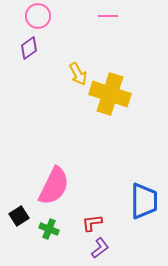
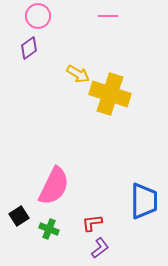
yellow arrow: rotated 30 degrees counterclockwise
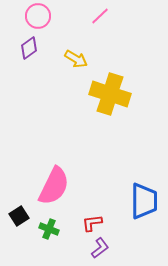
pink line: moved 8 px left; rotated 42 degrees counterclockwise
yellow arrow: moved 2 px left, 15 px up
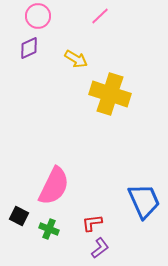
purple diamond: rotated 10 degrees clockwise
blue trapezoid: rotated 24 degrees counterclockwise
black square: rotated 30 degrees counterclockwise
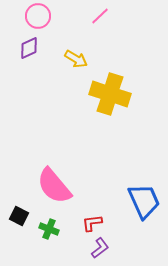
pink semicircle: rotated 114 degrees clockwise
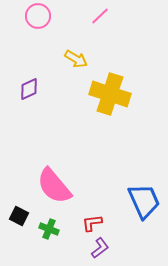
purple diamond: moved 41 px down
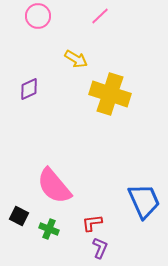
purple L-shape: rotated 30 degrees counterclockwise
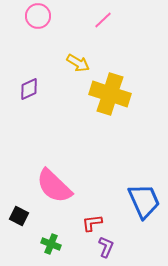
pink line: moved 3 px right, 4 px down
yellow arrow: moved 2 px right, 4 px down
pink semicircle: rotated 6 degrees counterclockwise
green cross: moved 2 px right, 15 px down
purple L-shape: moved 6 px right, 1 px up
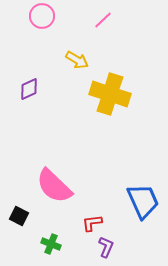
pink circle: moved 4 px right
yellow arrow: moved 1 px left, 3 px up
blue trapezoid: moved 1 px left
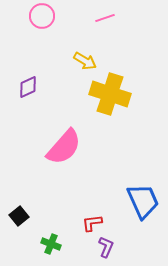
pink line: moved 2 px right, 2 px up; rotated 24 degrees clockwise
yellow arrow: moved 8 px right, 1 px down
purple diamond: moved 1 px left, 2 px up
pink semicircle: moved 10 px right, 39 px up; rotated 93 degrees counterclockwise
black square: rotated 24 degrees clockwise
